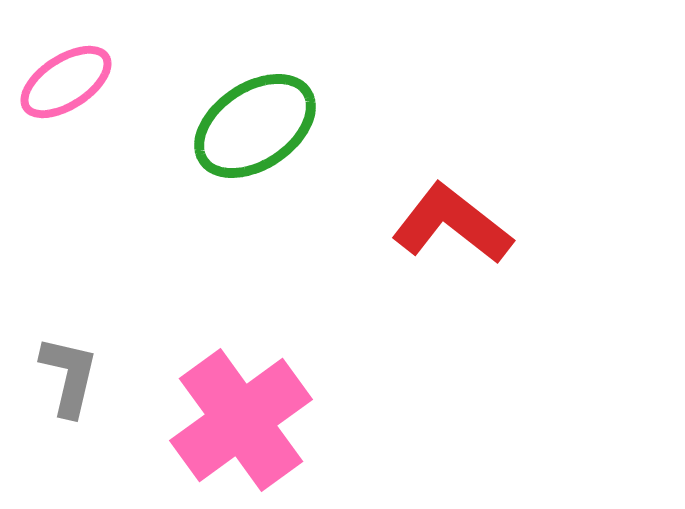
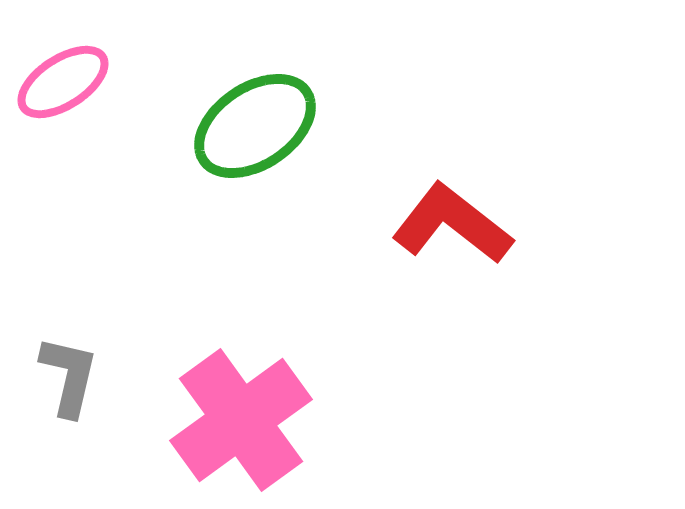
pink ellipse: moved 3 px left
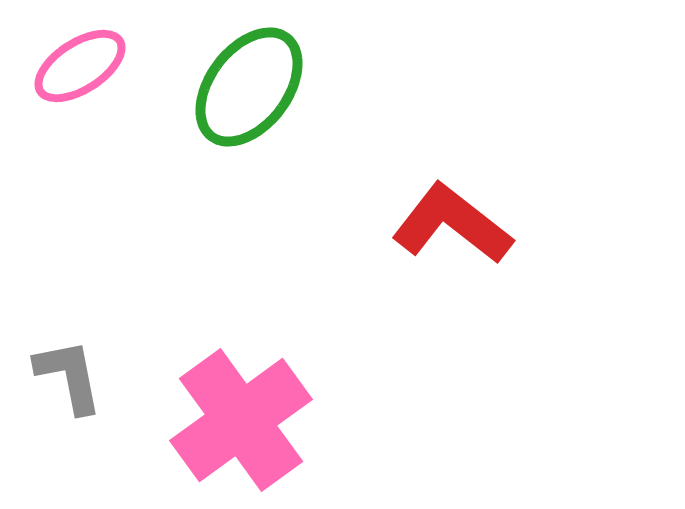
pink ellipse: moved 17 px right, 16 px up
green ellipse: moved 6 px left, 39 px up; rotated 19 degrees counterclockwise
gray L-shape: rotated 24 degrees counterclockwise
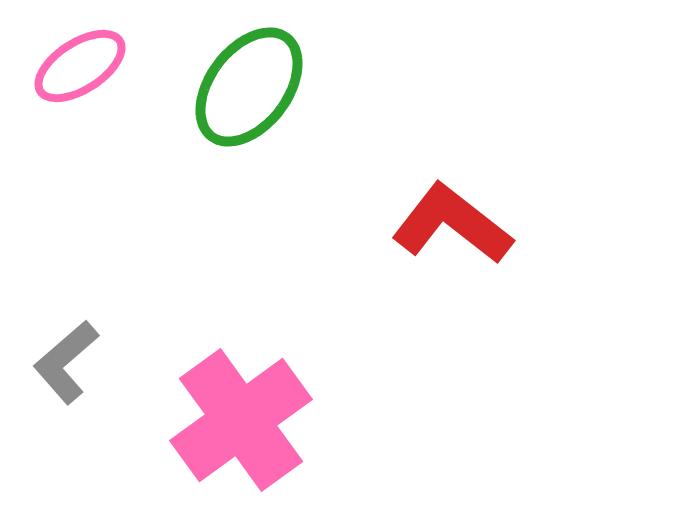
gray L-shape: moved 3 px left, 14 px up; rotated 120 degrees counterclockwise
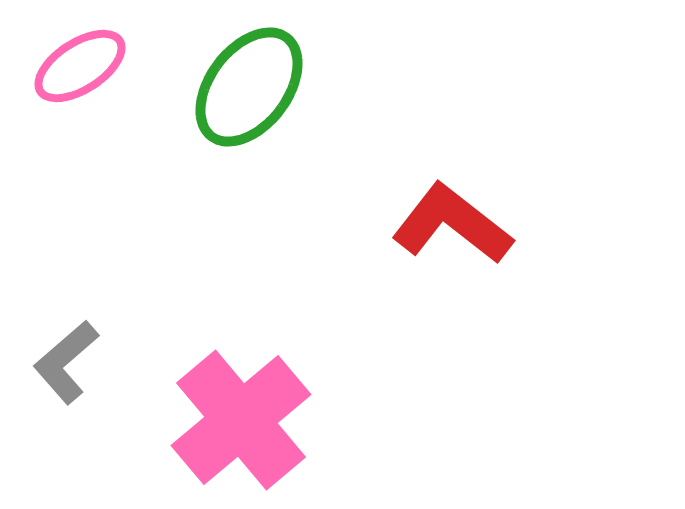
pink cross: rotated 4 degrees counterclockwise
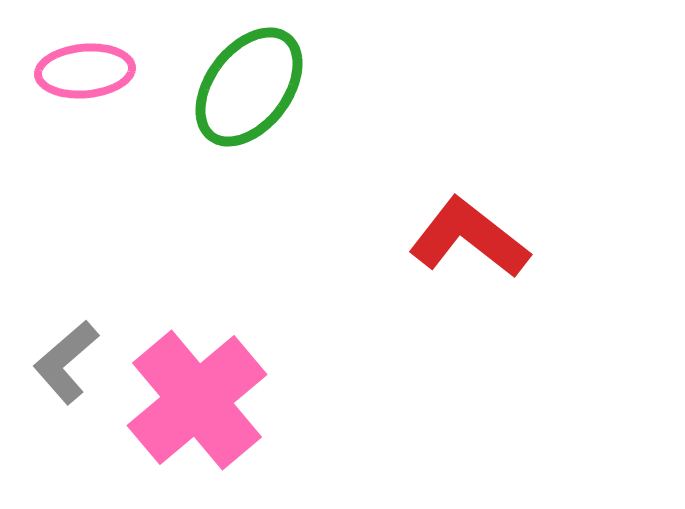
pink ellipse: moved 5 px right, 5 px down; rotated 28 degrees clockwise
red L-shape: moved 17 px right, 14 px down
pink cross: moved 44 px left, 20 px up
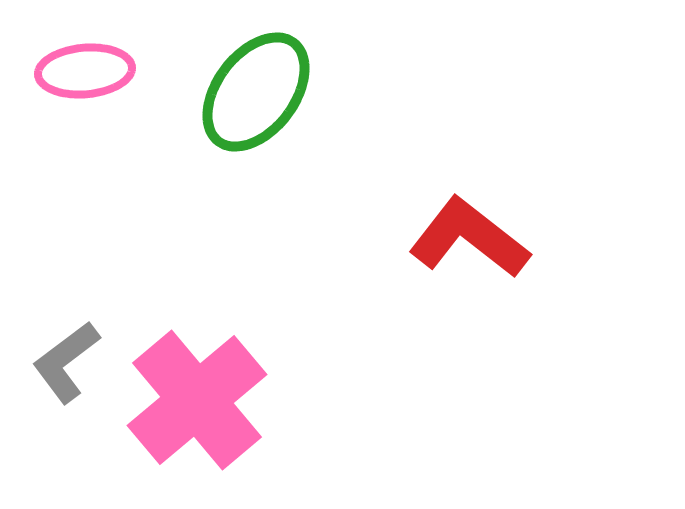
green ellipse: moved 7 px right, 5 px down
gray L-shape: rotated 4 degrees clockwise
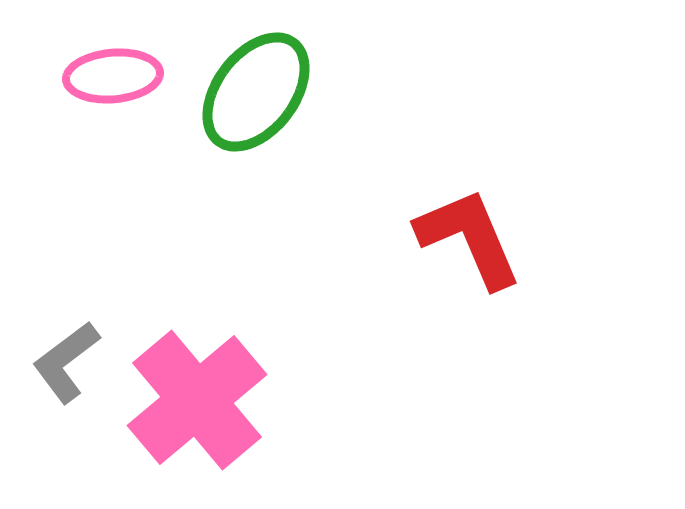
pink ellipse: moved 28 px right, 5 px down
red L-shape: rotated 29 degrees clockwise
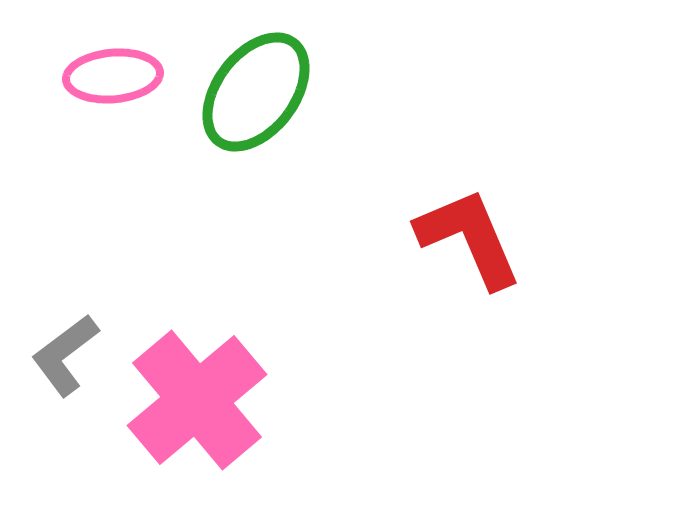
gray L-shape: moved 1 px left, 7 px up
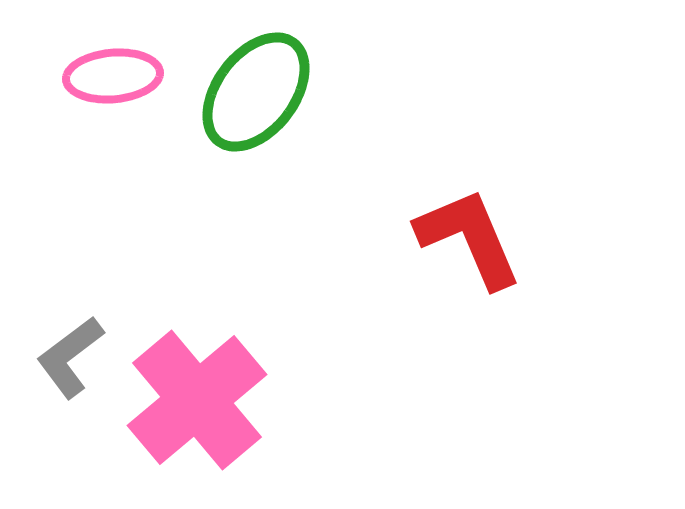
gray L-shape: moved 5 px right, 2 px down
